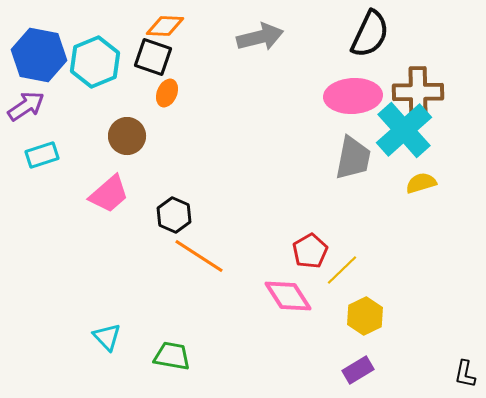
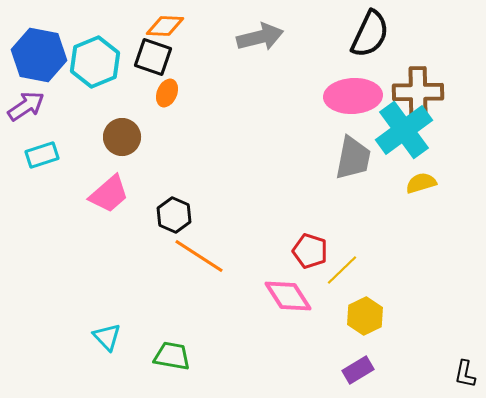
cyan cross: rotated 6 degrees clockwise
brown circle: moved 5 px left, 1 px down
red pentagon: rotated 24 degrees counterclockwise
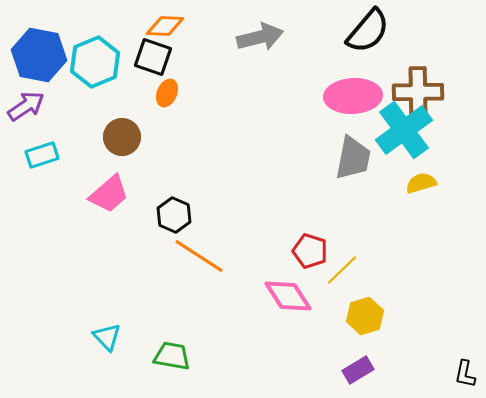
black semicircle: moved 2 px left, 3 px up; rotated 15 degrees clockwise
yellow hexagon: rotated 9 degrees clockwise
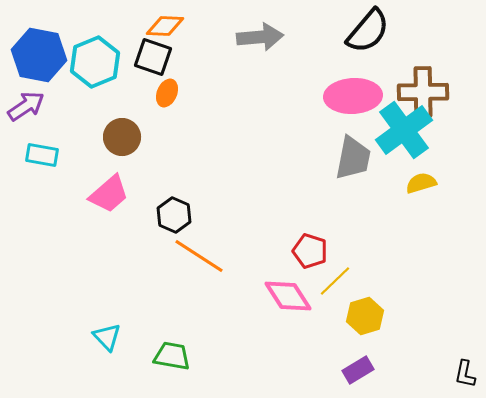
gray arrow: rotated 9 degrees clockwise
brown cross: moved 5 px right
cyan rectangle: rotated 28 degrees clockwise
yellow line: moved 7 px left, 11 px down
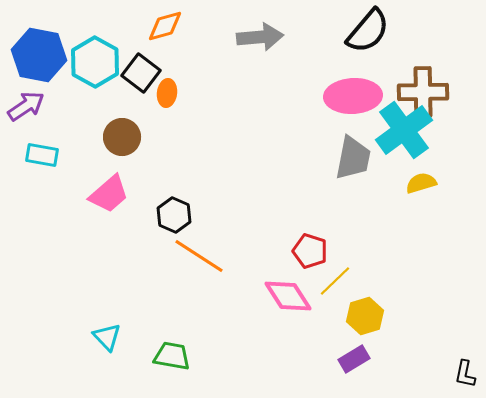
orange diamond: rotated 18 degrees counterclockwise
black square: moved 12 px left, 16 px down; rotated 18 degrees clockwise
cyan hexagon: rotated 9 degrees counterclockwise
orange ellipse: rotated 16 degrees counterclockwise
purple rectangle: moved 4 px left, 11 px up
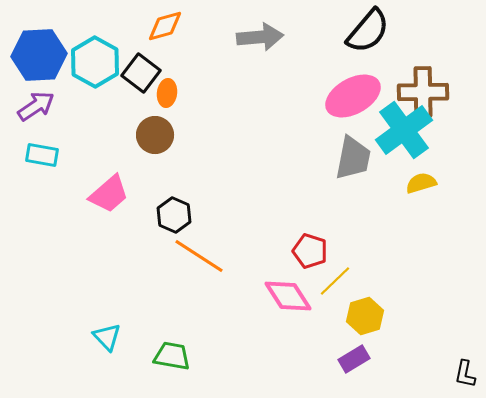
blue hexagon: rotated 14 degrees counterclockwise
pink ellipse: rotated 26 degrees counterclockwise
purple arrow: moved 10 px right
brown circle: moved 33 px right, 2 px up
